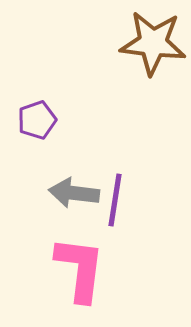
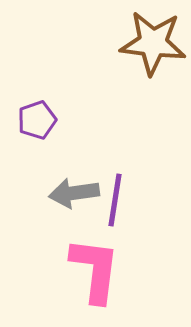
gray arrow: rotated 15 degrees counterclockwise
pink L-shape: moved 15 px right, 1 px down
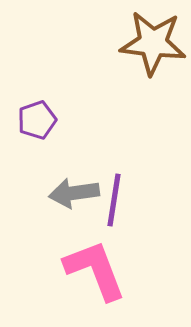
purple line: moved 1 px left
pink L-shape: rotated 28 degrees counterclockwise
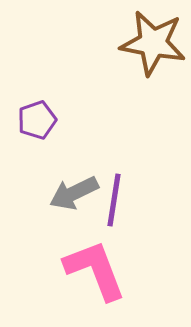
brown star: rotated 4 degrees clockwise
gray arrow: rotated 18 degrees counterclockwise
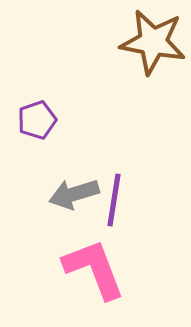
brown star: moved 1 px up
gray arrow: moved 1 px down; rotated 9 degrees clockwise
pink L-shape: moved 1 px left, 1 px up
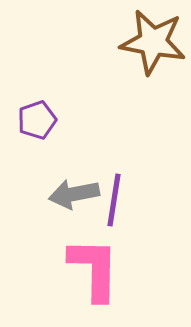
gray arrow: rotated 6 degrees clockwise
pink L-shape: rotated 22 degrees clockwise
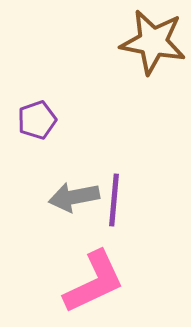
gray arrow: moved 3 px down
purple line: rotated 4 degrees counterclockwise
pink L-shape: moved 13 px down; rotated 64 degrees clockwise
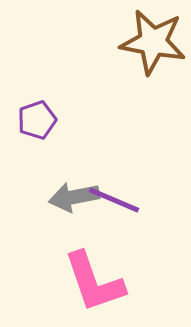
purple line: rotated 72 degrees counterclockwise
pink L-shape: rotated 96 degrees clockwise
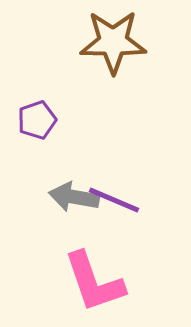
brown star: moved 40 px left; rotated 10 degrees counterclockwise
gray arrow: rotated 21 degrees clockwise
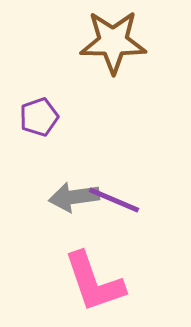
purple pentagon: moved 2 px right, 3 px up
gray arrow: rotated 18 degrees counterclockwise
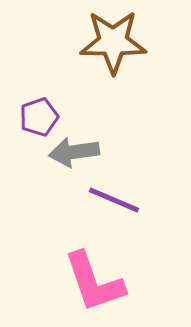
gray arrow: moved 45 px up
